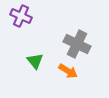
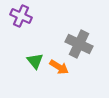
gray cross: moved 2 px right
orange arrow: moved 9 px left, 4 px up
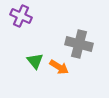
gray cross: rotated 12 degrees counterclockwise
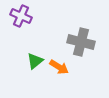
gray cross: moved 2 px right, 2 px up
green triangle: rotated 30 degrees clockwise
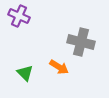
purple cross: moved 2 px left
green triangle: moved 10 px left, 12 px down; rotated 36 degrees counterclockwise
